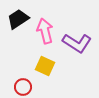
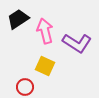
red circle: moved 2 px right
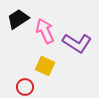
pink arrow: rotated 10 degrees counterclockwise
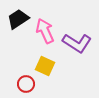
red circle: moved 1 px right, 3 px up
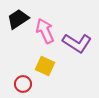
red circle: moved 3 px left
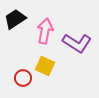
black trapezoid: moved 3 px left
pink arrow: rotated 35 degrees clockwise
red circle: moved 6 px up
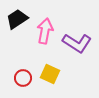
black trapezoid: moved 2 px right
yellow square: moved 5 px right, 8 px down
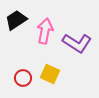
black trapezoid: moved 1 px left, 1 px down
